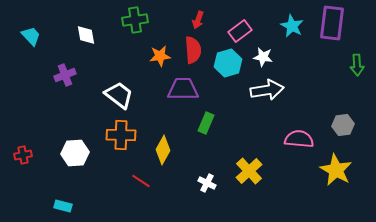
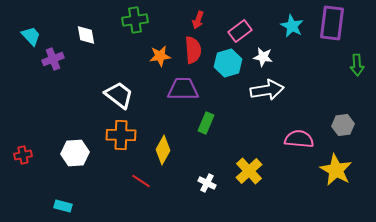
purple cross: moved 12 px left, 16 px up
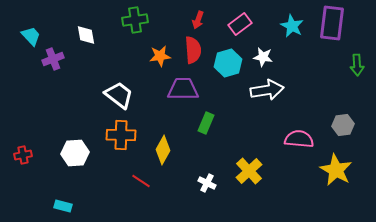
pink rectangle: moved 7 px up
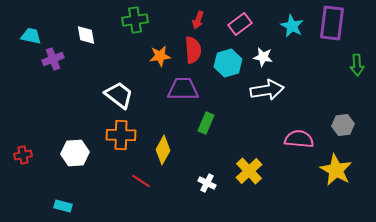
cyan trapezoid: rotated 35 degrees counterclockwise
